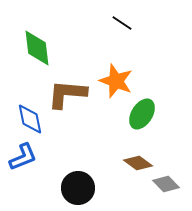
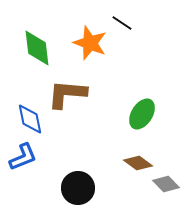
orange star: moved 26 px left, 38 px up
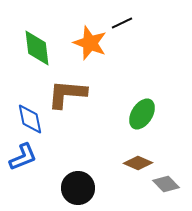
black line: rotated 60 degrees counterclockwise
brown diamond: rotated 12 degrees counterclockwise
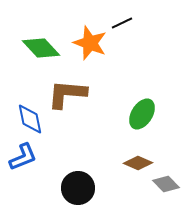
green diamond: moved 4 px right; rotated 36 degrees counterclockwise
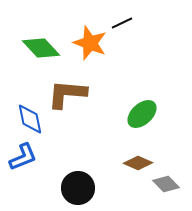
green ellipse: rotated 16 degrees clockwise
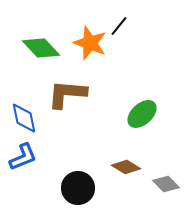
black line: moved 3 px left, 3 px down; rotated 25 degrees counterclockwise
blue diamond: moved 6 px left, 1 px up
brown diamond: moved 12 px left, 4 px down; rotated 8 degrees clockwise
